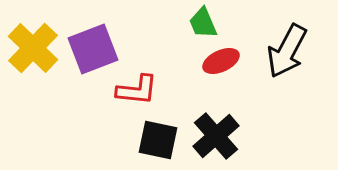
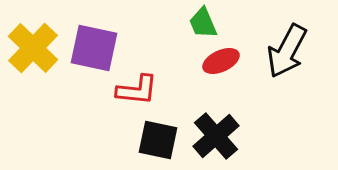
purple square: moved 1 px right, 1 px up; rotated 33 degrees clockwise
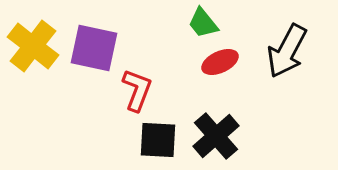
green trapezoid: rotated 16 degrees counterclockwise
yellow cross: moved 2 px up; rotated 6 degrees counterclockwise
red ellipse: moved 1 px left, 1 px down
red L-shape: rotated 75 degrees counterclockwise
black square: rotated 9 degrees counterclockwise
